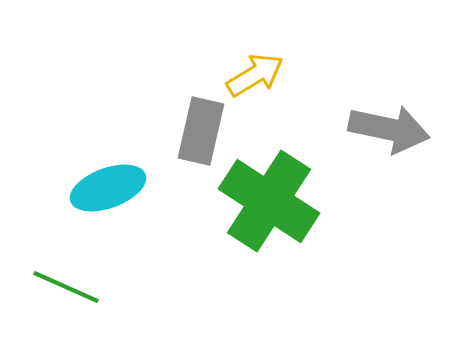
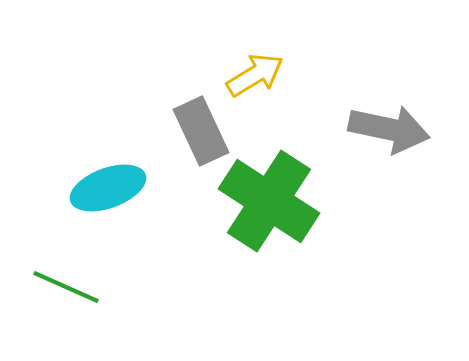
gray rectangle: rotated 38 degrees counterclockwise
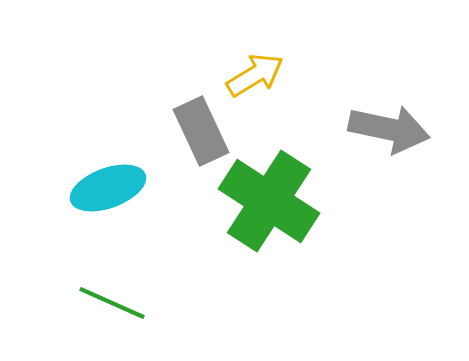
green line: moved 46 px right, 16 px down
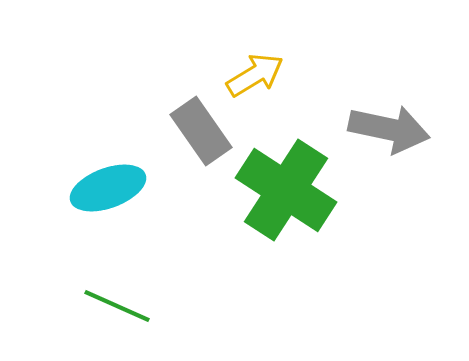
gray rectangle: rotated 10 degrees counterclockwise
green cross: moved 17 px right, 11 px up
green line: moved 5 px right, 3 px down
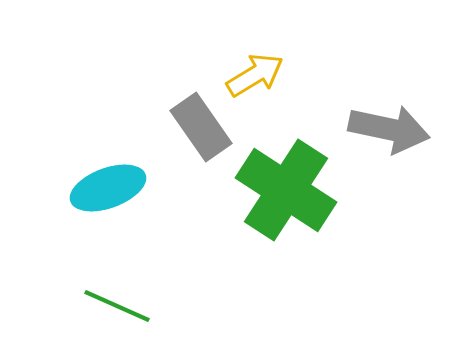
gray rectangle: moved 4 px up
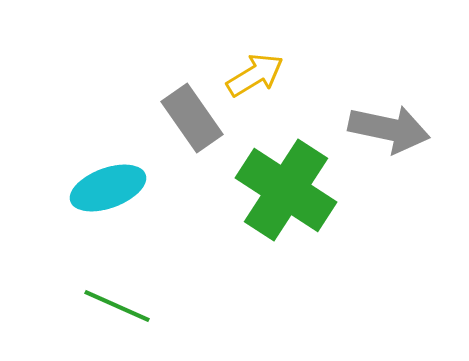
gray rectangle: moved 9 px left, 9 px up
